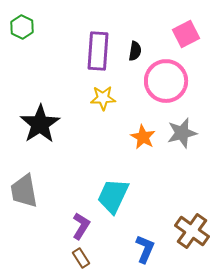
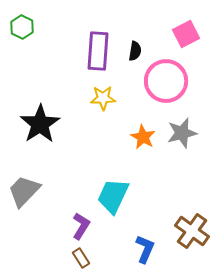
gray trapezoid: rotated 54 degrees clockwise
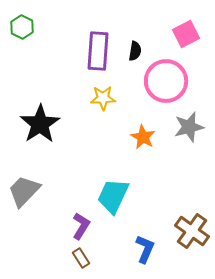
gray star: moved 7 px right, 6 px up
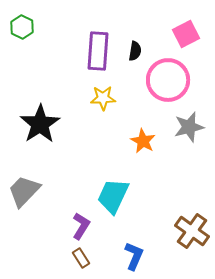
pink circle: moved 2 px right, 1 px up
orange star: moved 4 px down
blue L-shape: moved 11 px left, 7 px down
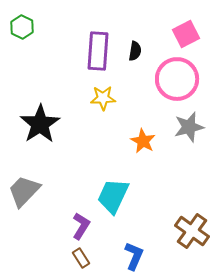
pink circle: moved 9 px right, 1 px up
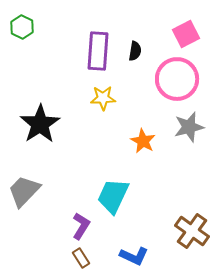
blue L-shape: rotated 92 degrees clockwise
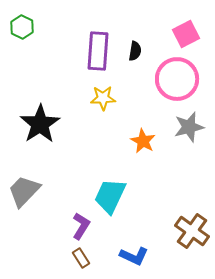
cyan trapezoid: moved 3 px left
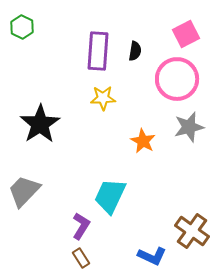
blue L-shape: moved 18 px right
